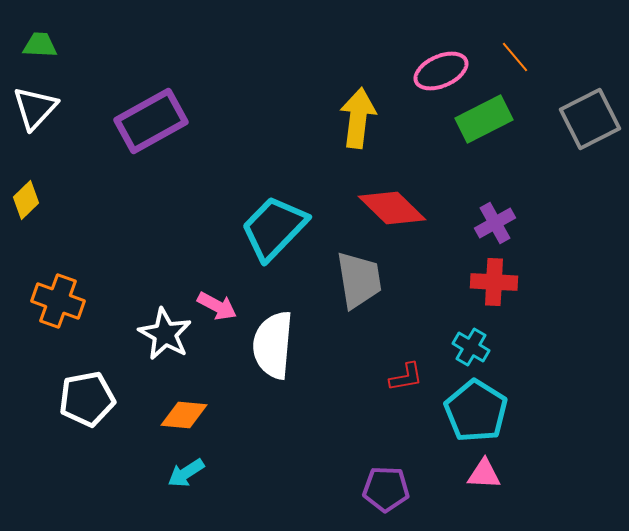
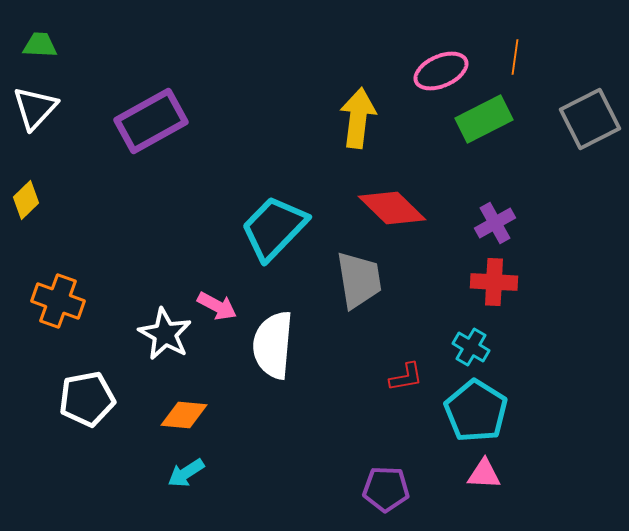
orange line: rotated 48 degrees clockwise
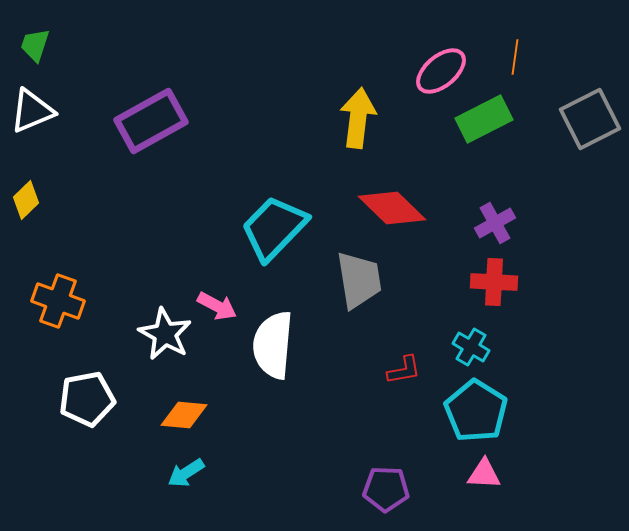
green trapezoid: moved 5 px left; rotated 75 degrees counterclockwise
pink ellipse: rotated 16 degrees counterclockwise
white triangle: moved 3 px left, 3 px down; rotated 24 degrees clockwise
red L-shape: moved 2 px left, 7 px up
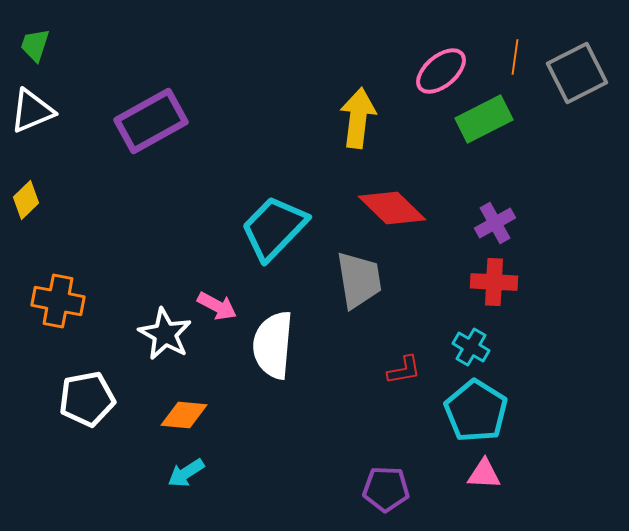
gray square: moved 13 px left, 46 px up
orange cross: rotated 9 degrees counterclockwise
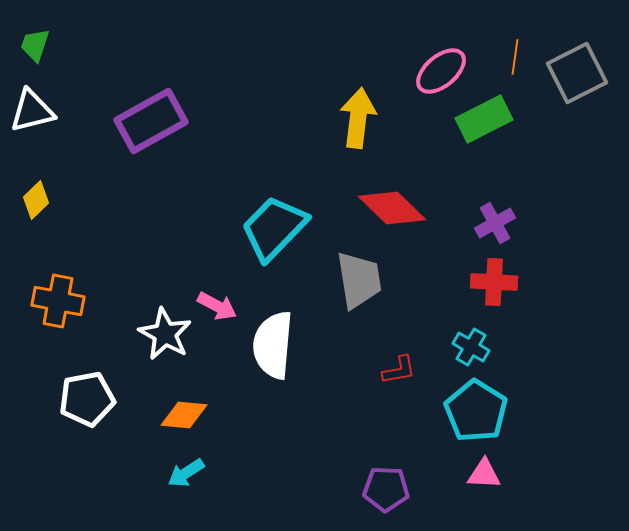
white triangle: rotated 9 degrees clockwise
yellow diamond: moved 10 px right
red L-shape: moved 5 px left
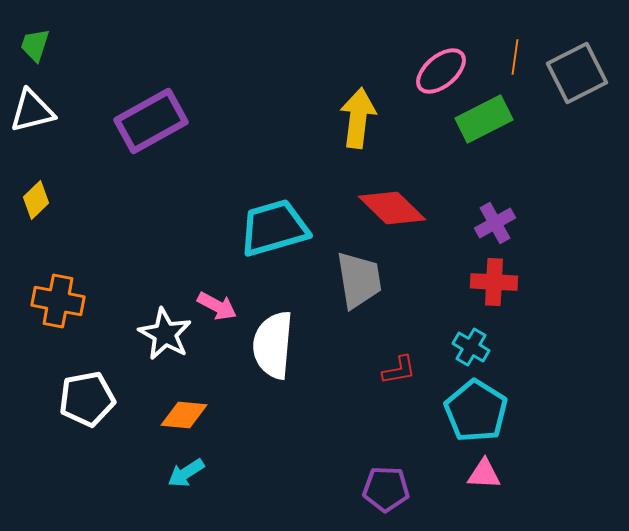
cyan trapezoid: rotated 30 degrees clockwise
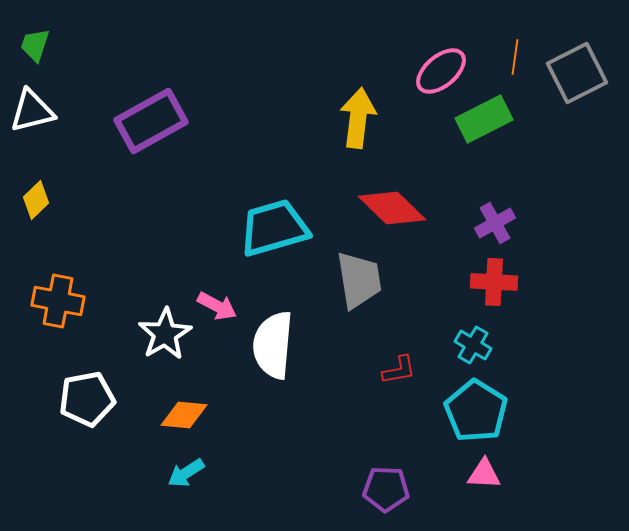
white star: rotated 12 degrees clockwise
cyan cross: moved 2 px right, 2 px up
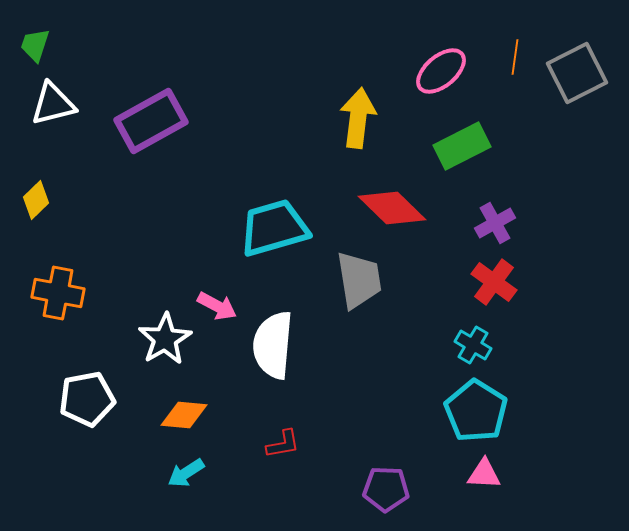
white triangle: moved 21 px right, 7 px up
green rectangle: moved 22 px left, 27 px down
red cross: rotated 33 degrees clockwise
orange cross: moved 8 px up
white star: moved 5 px down
red L-shape: moved 116 px left, 74 px down
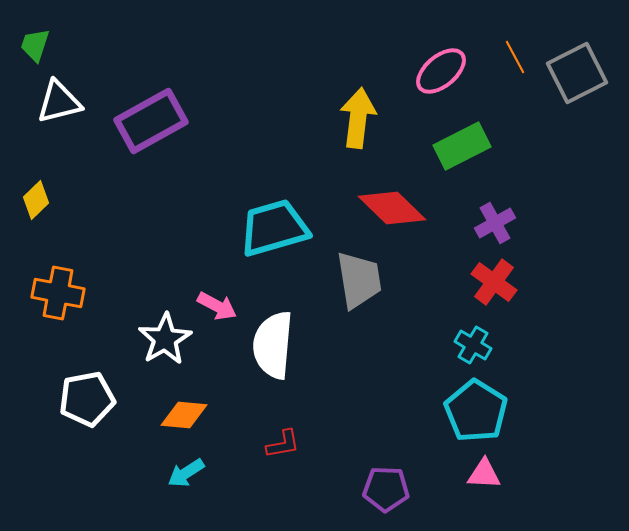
orange line: rotated 36 degrees counterclockwise
white triangle: moved 6 px right, 2 px up
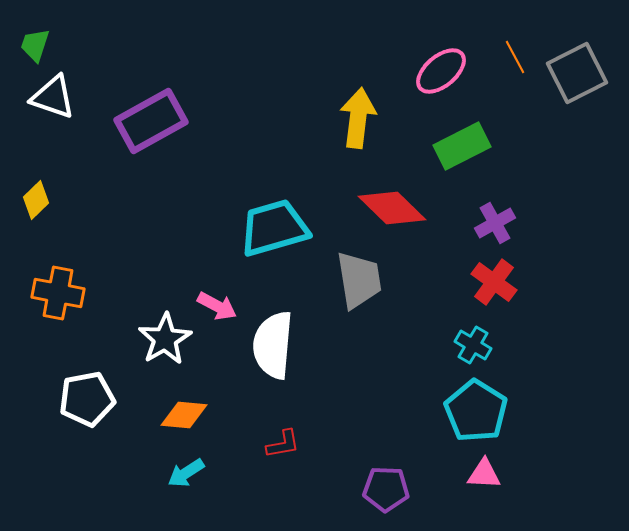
white triangle: moved 6 px left, 5 px up; rotated 33 degrees clockwise
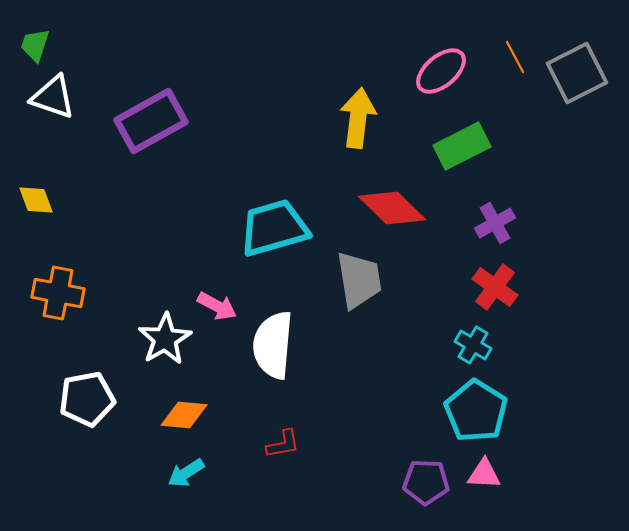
yellow diamond: rotated 66 degrees counterclockwise
red cross: moved 1 px right, 5 px down
purple pentagon: moved 40 px right, 7 px up
